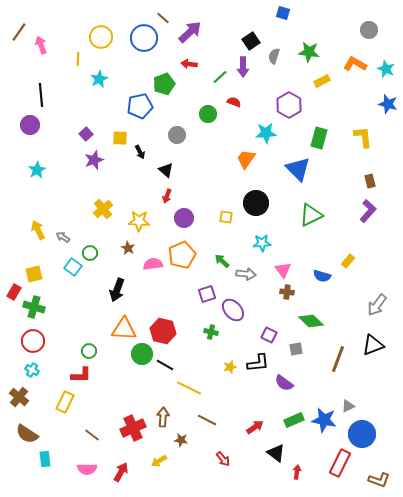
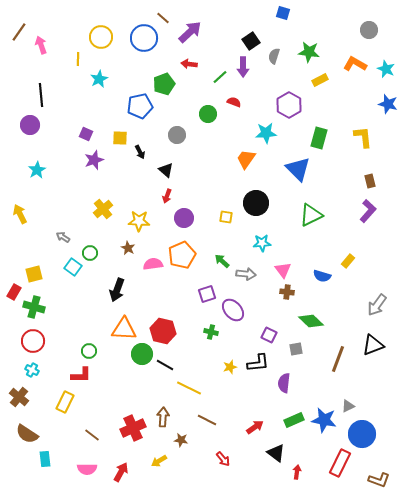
yellow rectangle at (322, 81): moved 2 px left, 1 px up
purple square at (86, 134): rotated 24 degrees counterclockwise
yellow arrow at (38, 230): moved 18 px left, 16 px up
purple semicircle at (284, 383): rotated 60 degrees clockwise
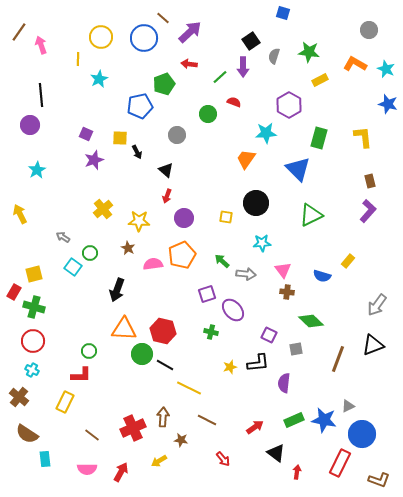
black arrow at (140, 152): moved 3 px left
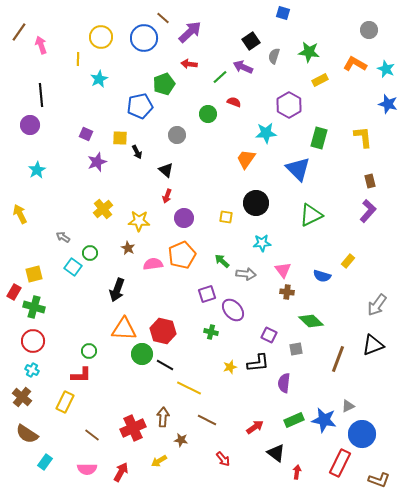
purple arrow at (243, 67): rotated 114 degrees clockwise
purple star at (94, 160): moved 3 px right, 2 px down
brown cross at (19, 397): moved 3 px right
cyan rectangle at (45, 459): moved 3 px down; rotated 42 degrees clockwise
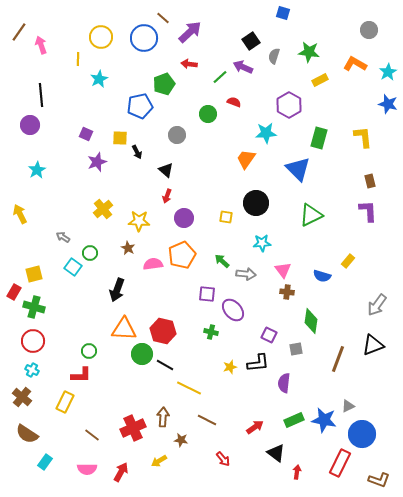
cyan star at (386, 69): moved 2 px right, 3 px down; rotated 18 degrees clockwise
purple L-shape at (368, 211): rotated 45 degrees counterclockwise
purple square at (207, 294): rotated 24 degrees clockwise
green diamond at (311, 321): rotated 55 degrees clockwise
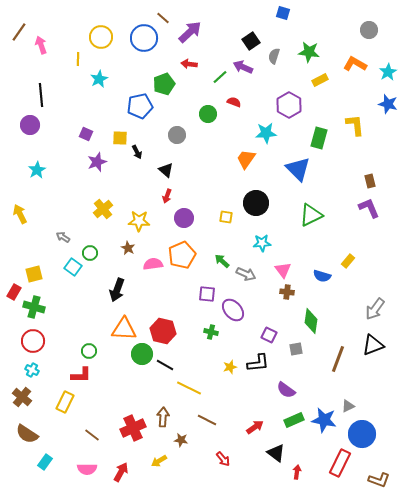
yellow L-shape at (363, 137): moved 8 px left, 12 px up
purple L-shape at (368, 211): moved 1 px right, 3 px up; rotated 20 degrees counterclockwise
gray arrow at (246, 274): rotated 18 degrees clockwise
gray arrow at (377, 305): moved 2 px left, 4 px down
purple semicircle at (284, 383): moved 2 px right, 7 px down; rotated 60 degrees counterclockwise
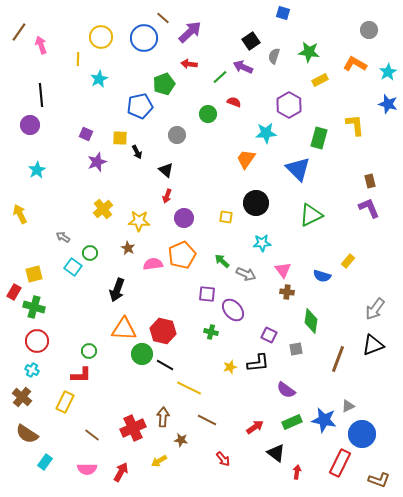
red circle at (33, 341): moved 4 px right
green rectangle at (294, 420): moved 2 px left, 2 px down
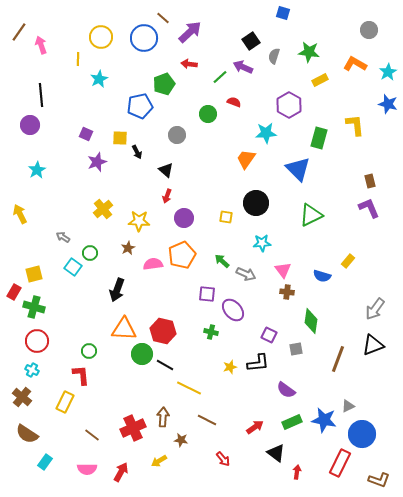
brown star at (128, 248): rotated 16 degrees clockwise
red L-shape at (81, 375): rotated 95 degrees counterclockwise
